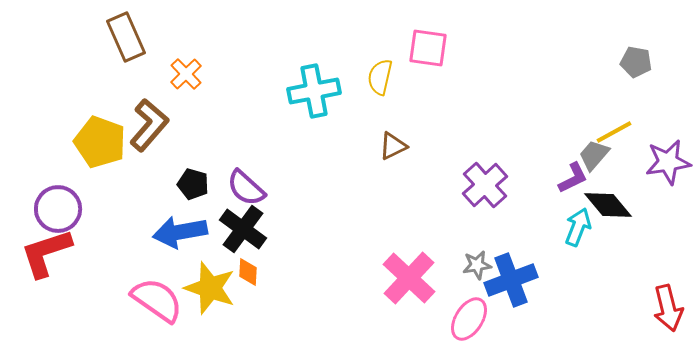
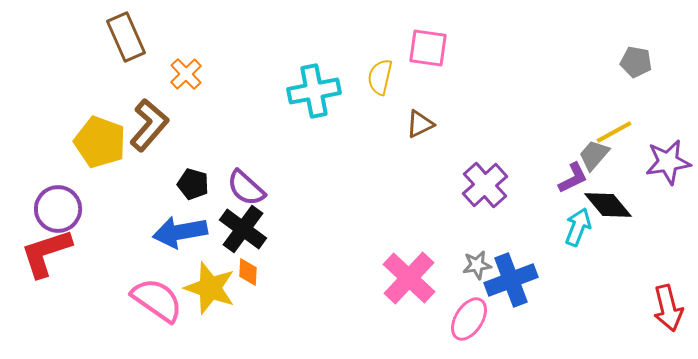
brown triangle: moved 27 px right, 22 px up
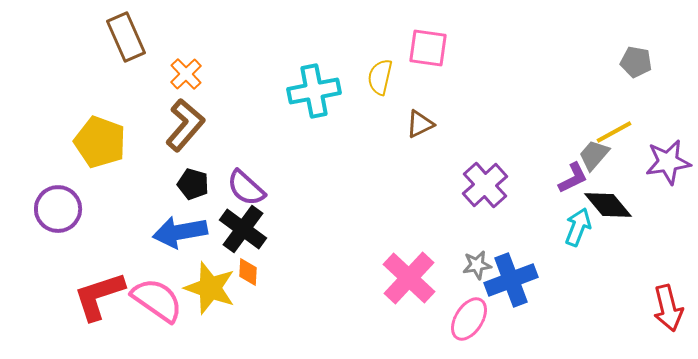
brown L-shape: moved 36 px right
red L-shape: moved 53 px right, 43 px down
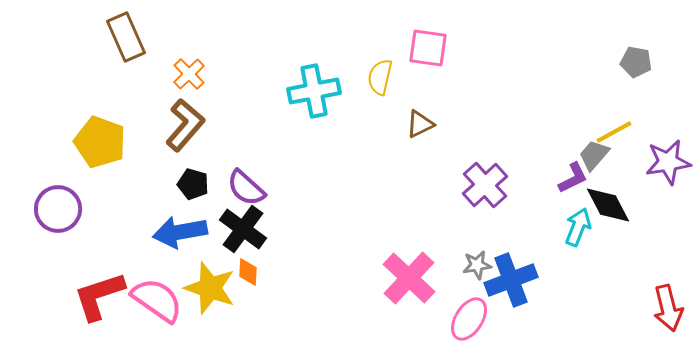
orange cross: moved 3 px right
black diamond: rotated 12 degrees clockwise
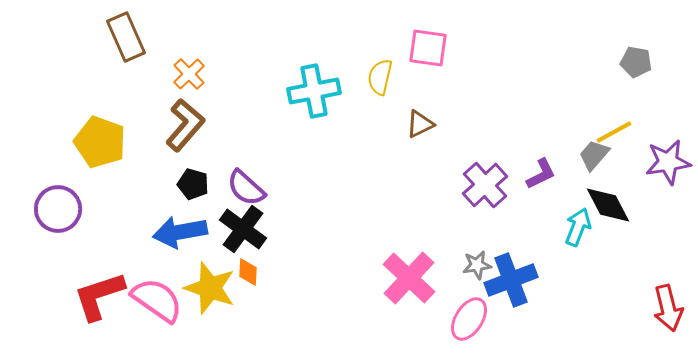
purple L-shape: moved 32 px left, 4 px up
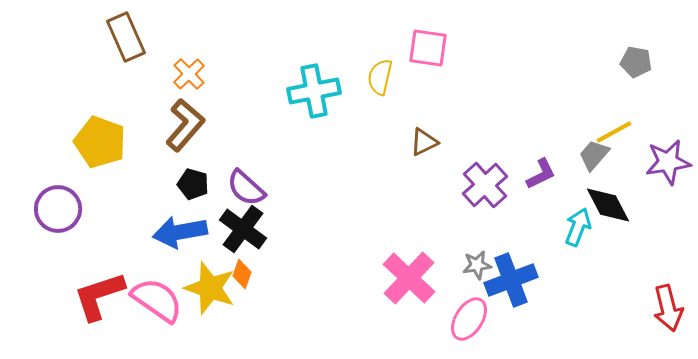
brown triangle: moved 4 px right, 18 px down
orange diamond: moved 6 px left, 2 px down; rotated 16 degrees clockwise
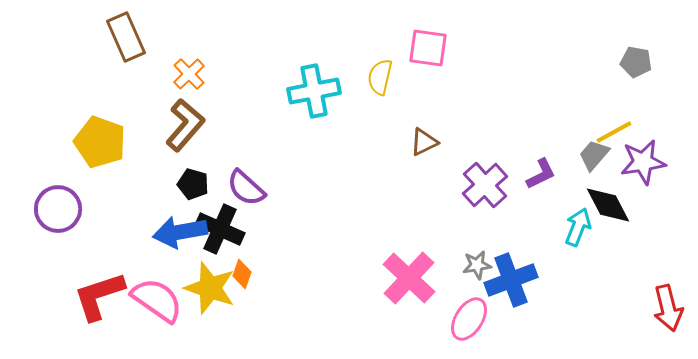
purple star: moved 25 px left
black cross: moved 23 px left; rotated 12 degrees counterclockwise
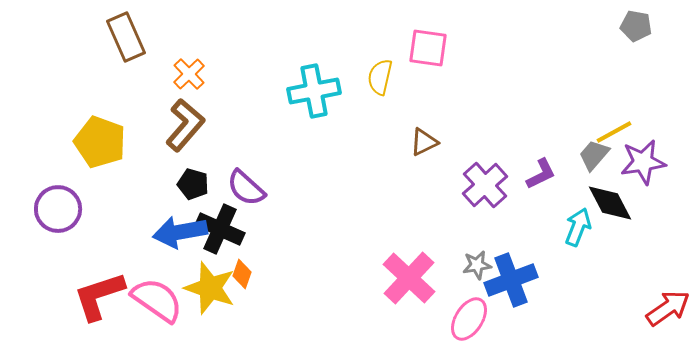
gray pentagon: moved 36 px up
black diamond: moved 2 px right, 2 px up
red arrow: rotated 111 degrees counterclockwise
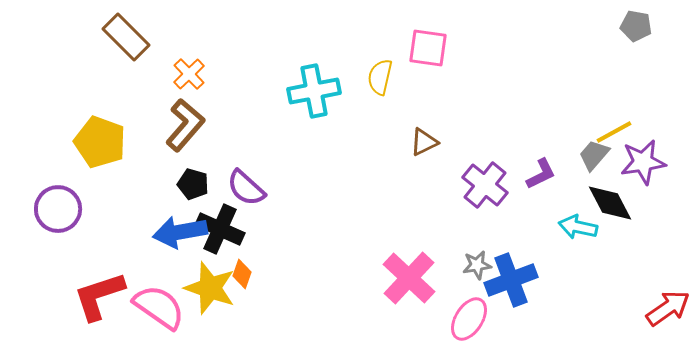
brown rectangle: rotated 21 degrees counterclockwise
purple cross: rotated 9 degrees counterclockwise
cyan arrow: rotated 99 degrees counterclockwise
pink semicircle: moved 2 px right, 7 px down
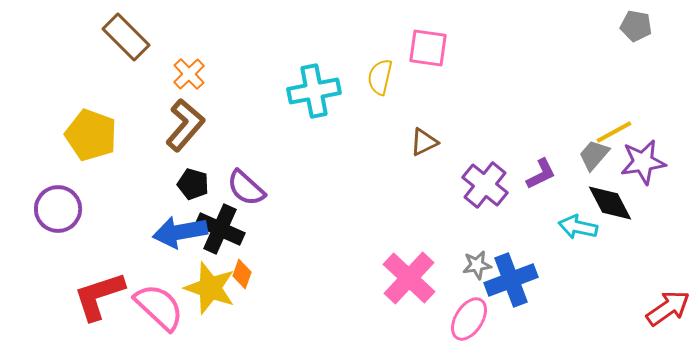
yellow pentagon: moved 9 px left, 7 px up
pink semicircle: rotated 8 degrees clockwise
